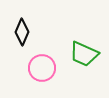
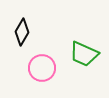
black diamond: rotated 8 degrees clockwise
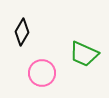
pink circle: moved 5 px down
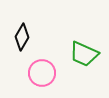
black diamond: moved 5 px down
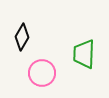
green trapezoid: rotated 68 degrees clockwise
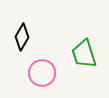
green trapezoid: rotated 20 degrees counterclockwise
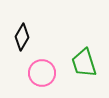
green trapezoid: moved 9 px down
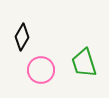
pink circle: moved 1 px left, 3 px up
